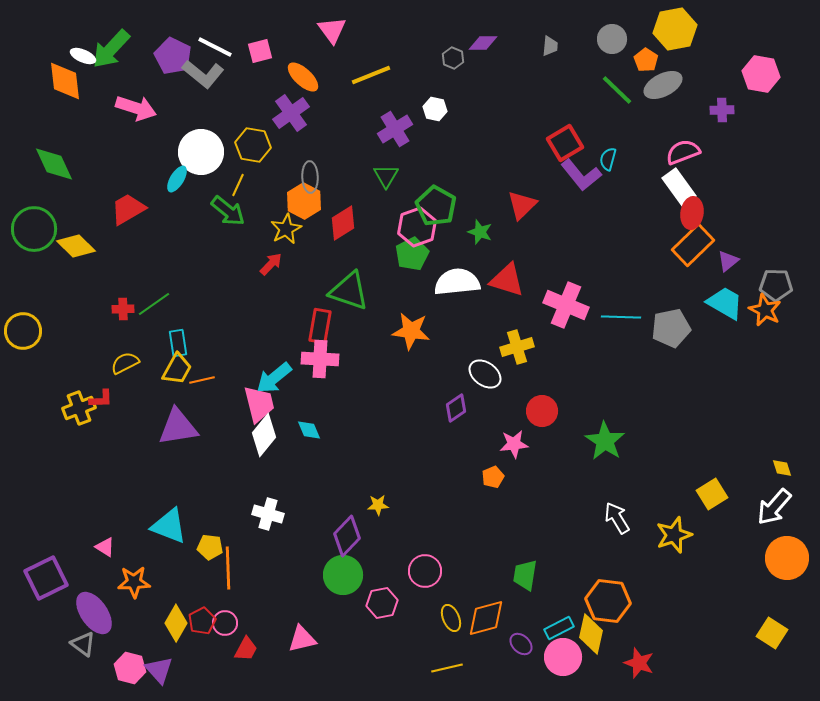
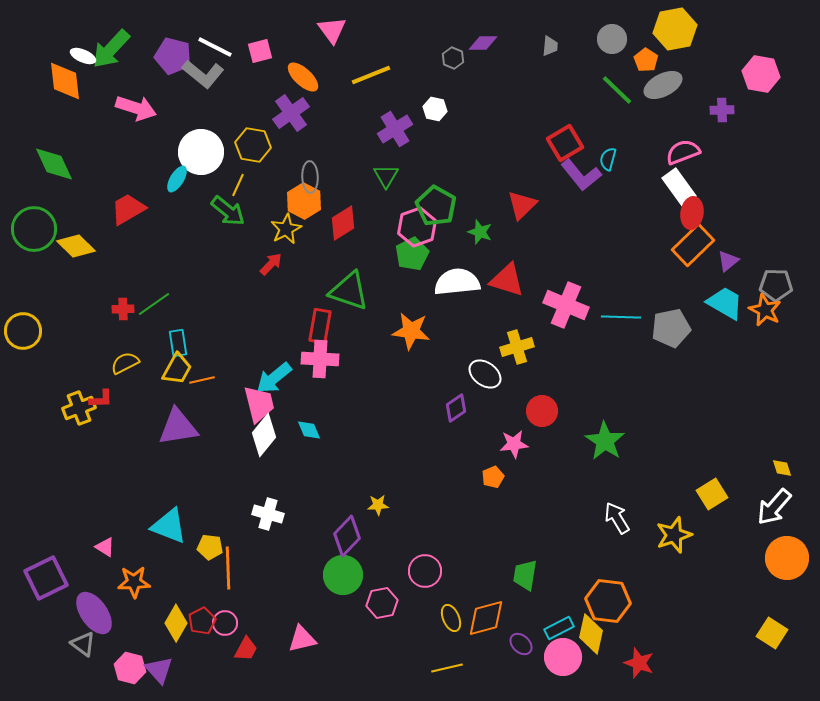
purple pentagon at (173, 56): rotated 12 degrees counterclockwise
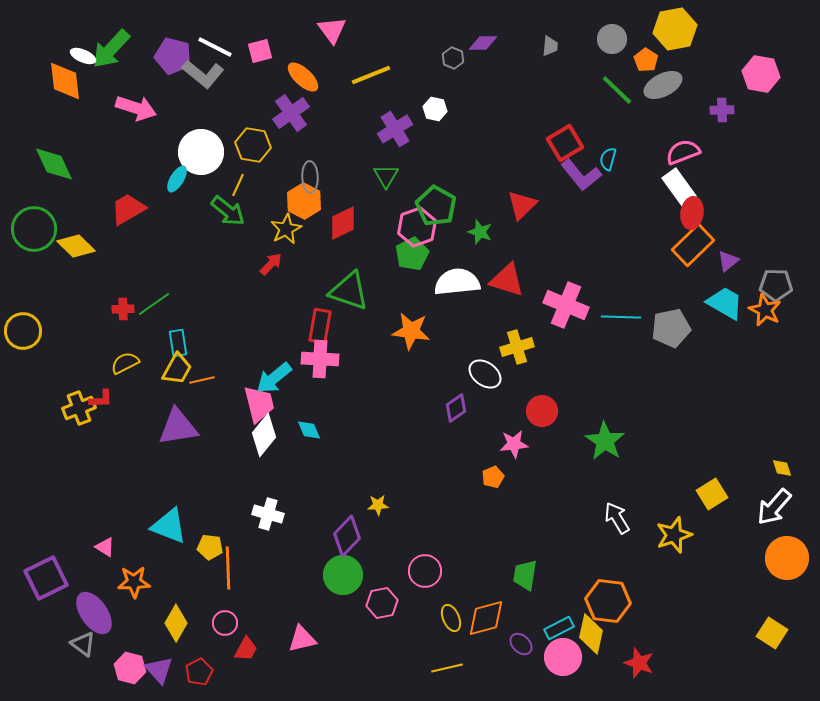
red diamond at (343, 223): rotated 6 degrees clockwise
red pentagon at (202, 621): moved 3 px left, 51 px down
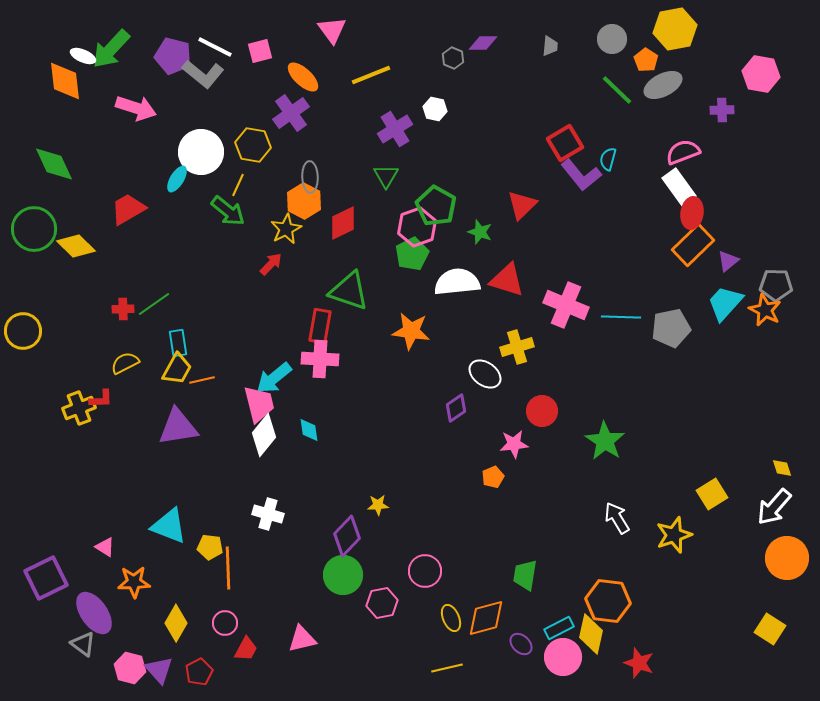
cyan trapezoid at (725, 303): rotated 78 degrees counterclockwise
cyan diamond at (309, 430): rotated 15 degrees clockwise
yellow square at (772, 633): moved 2 px left, 4 px up
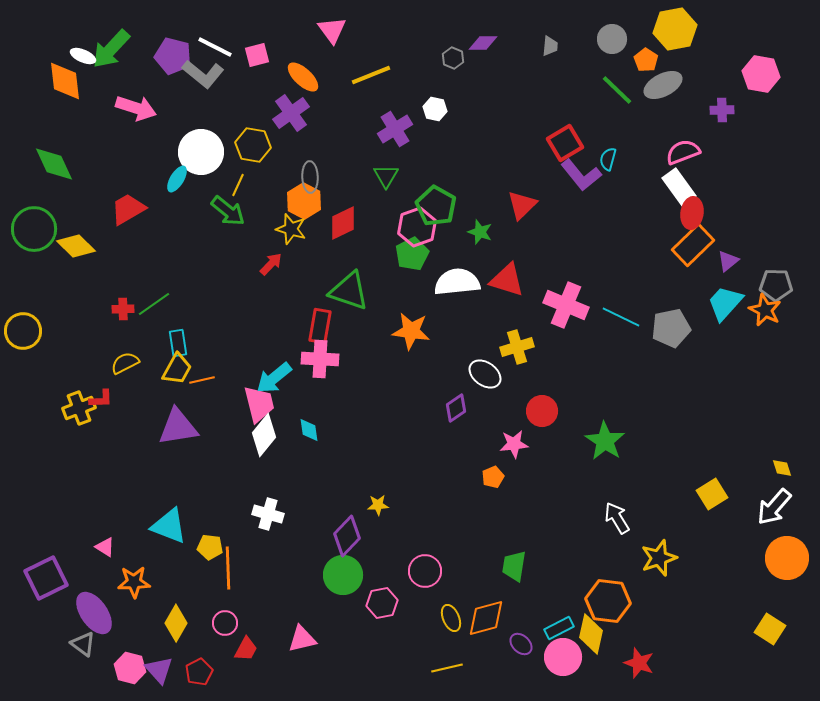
pink square at (260, 51): moved 3 px left, 4 px down
yellow star at (286, 229): moved 5 px right; rotated 28 degrees counterclockwise
cyan line at (621, 317): rotated 24 degrees clockwise
yellow star at (674, 535): moved 15 px left, 23 px down
green trapezoid at (525, 575): moved 11 px left, 9 px up
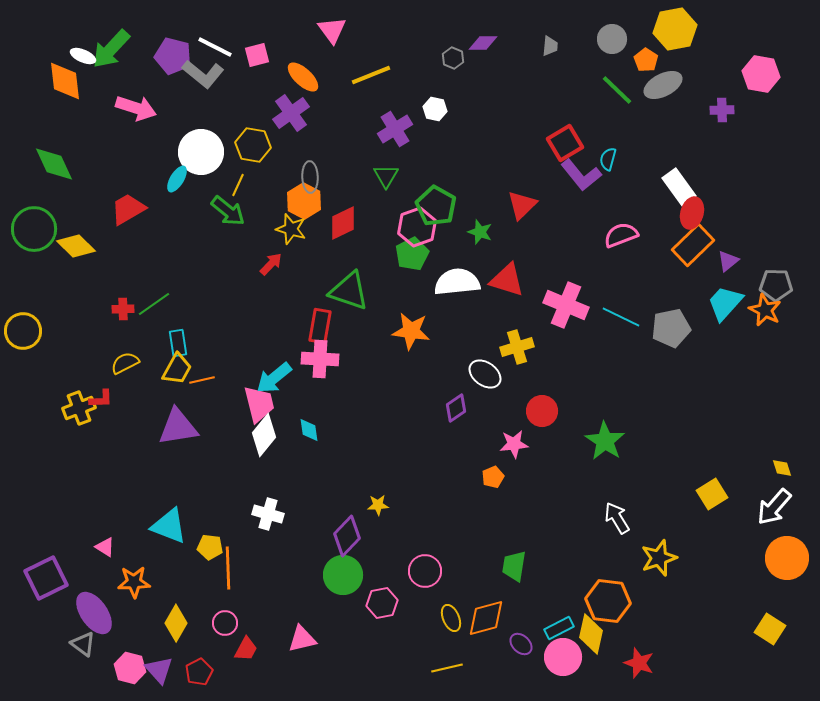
pink semicircle at (683, 152): moved 62 px left, 83 px down
red ellipse at (692, 213): rotated 8 degrees clockwise
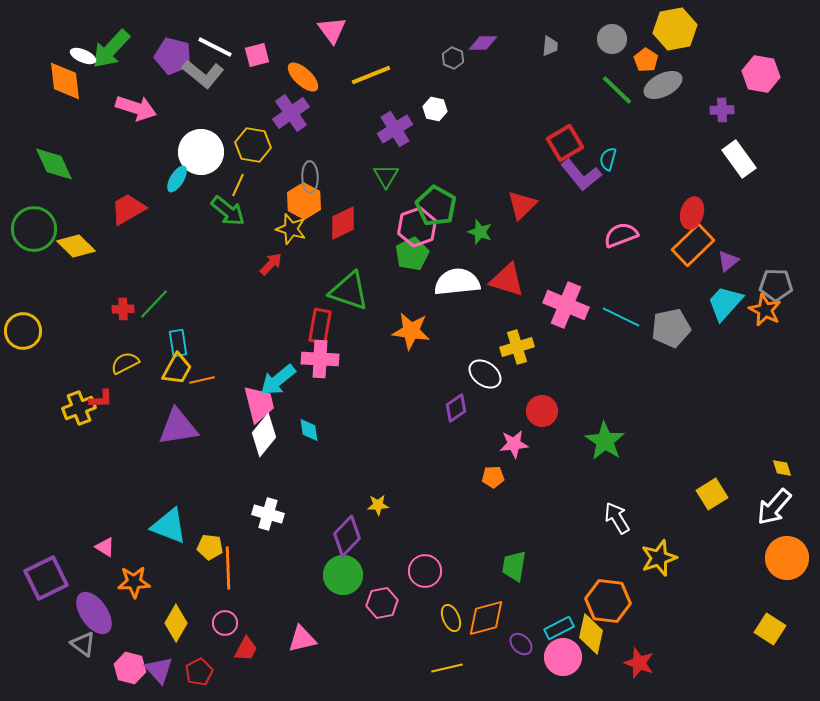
white rectangle at (679, 187): moved 60 px right, 28 px up
green line at (154, 304): rotated 12 degrees counterclockwise
cyan arrow at (274, 378): moved 4 px right, 2 px down
orange pentagon at (493, 477): rotated 20 degrees clockwise
